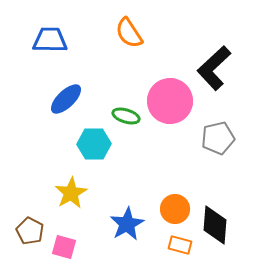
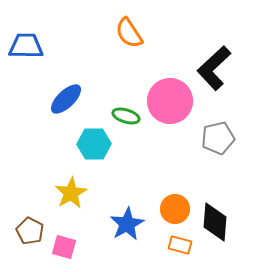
blue trapezoid: moved 24 px left, 6 px down
black diamond: moved 3 px up
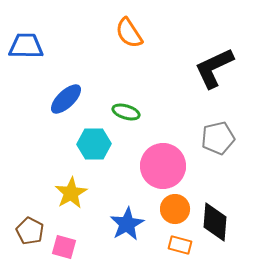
black L-shape: rotated 18 degrees clockwise
pink circle: moved 7 px left, 65 px down
green ellipse: moved 4 px up
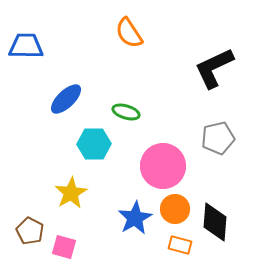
blue star: moved 8 px right, 6 px up
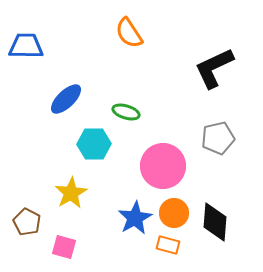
orange circle: moved 1 px left, 4 px down
brown pentagon: moved 3 px left, 9 px up
orange rectangle: moved 12 px left
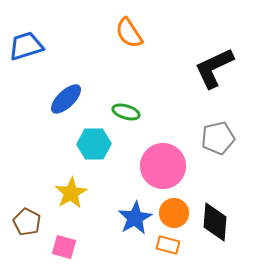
blue trapezoid: rotated 18 degrees counterclockwise
